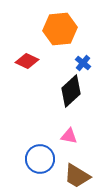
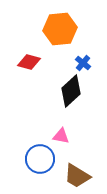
red diamond: moved 2 px right, 1 px down; rotated 10 degrees counterclockwise
pink triangle: moved 8 px left
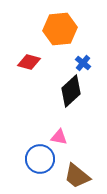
pink triangle: moved 2 px left, 1 px down
brown trapezoid: rotated 8 degrees clockwise
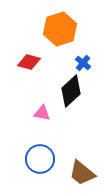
orange hexagon: rotated 12 degrees counterclockwise
pink triangle: moved 17 px left, 24 px up
brown trapezoid: moved 5 px right, 3 px up
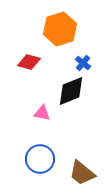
black diamond: rotated 20 degrees clockwise
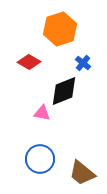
red diamond: rotated 15 degrees clockwise
black diamond: moved 7 px left
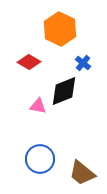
orange hexagon: rotated 16 degrees counterclockwise
pink triangle: moved 4 px left, 7 px up
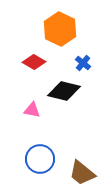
red diamond: moved 5 px right
black diamond: rotated 36 degrees clockwise
pink triangle: moved 6 px left, 4 px down
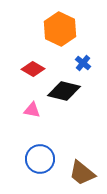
red diamond: moved 1 px left, 7 px down
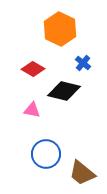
blue circle: moved 6 px right, 5 px up
